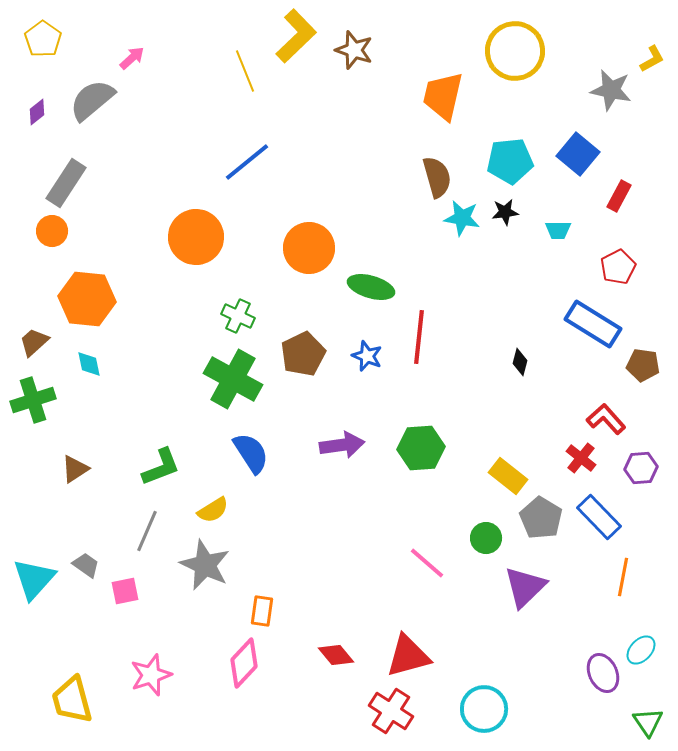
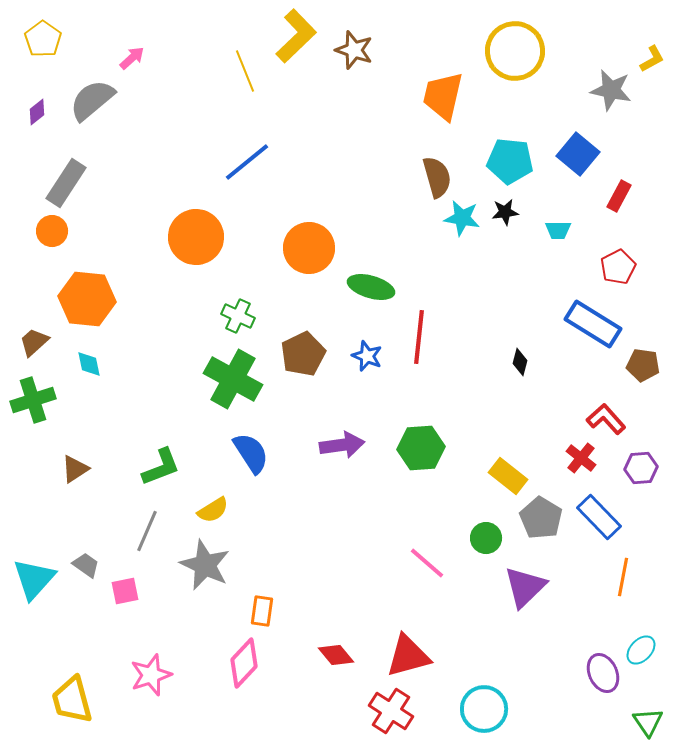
cyan pentagon at (510, 161): rotated 12 degrees clockwise
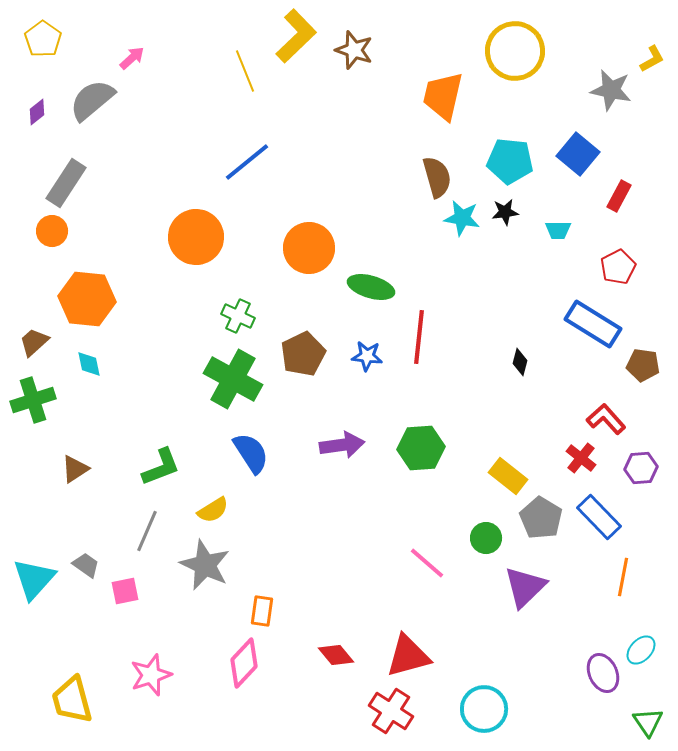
blue star at (367, 356): rotated 16 degrees counterclockwise
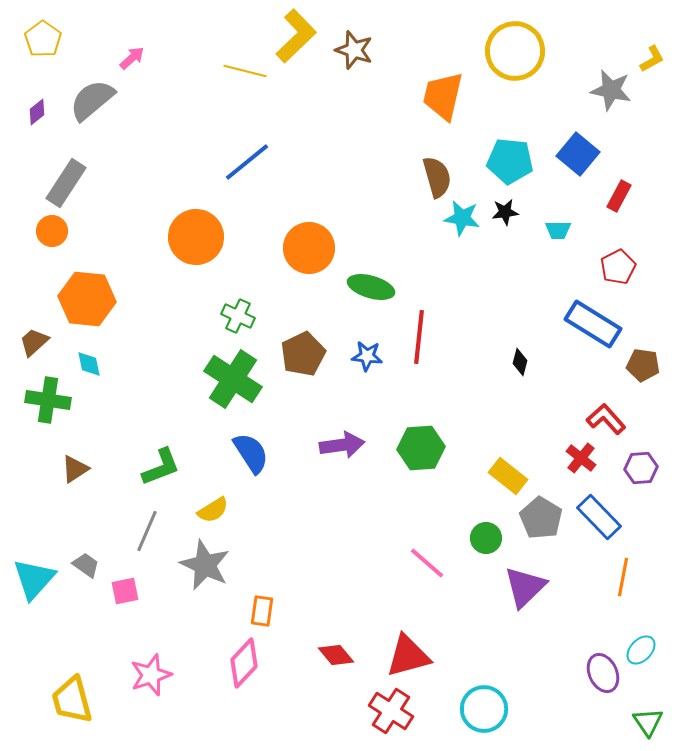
yellow line at (245, 71): rotated 54 degrees counterclockwise
green cross at (233, 379): rotated 4 degrees clockwise
green cross at (33, 400): moved 15 px right; rotated 27 degrees clockwise
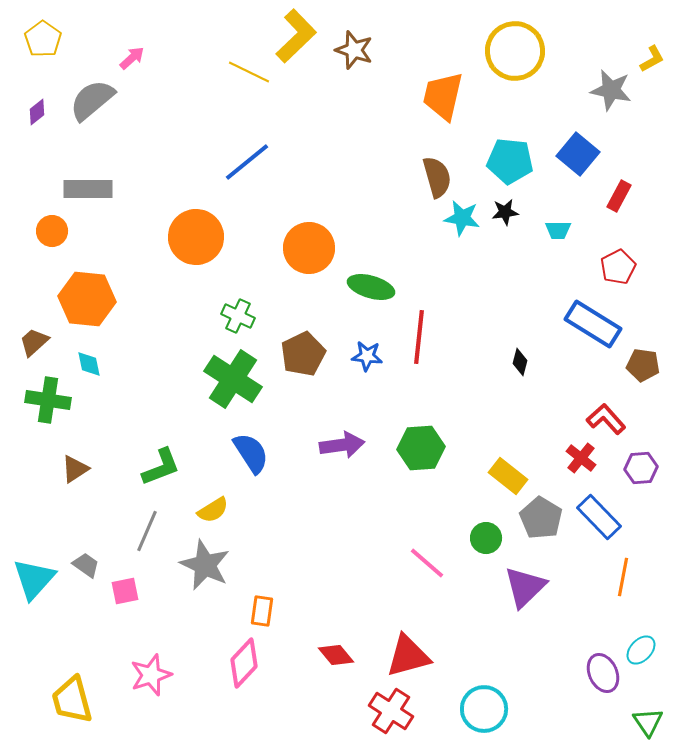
yellow line at (245, 71): moved 4 px right, 1 px down; rotated 12 degrees clockwise
gray rectangle at (66, 183): moved 22 px right, 6 px down; rotated 57 degrees clockwise
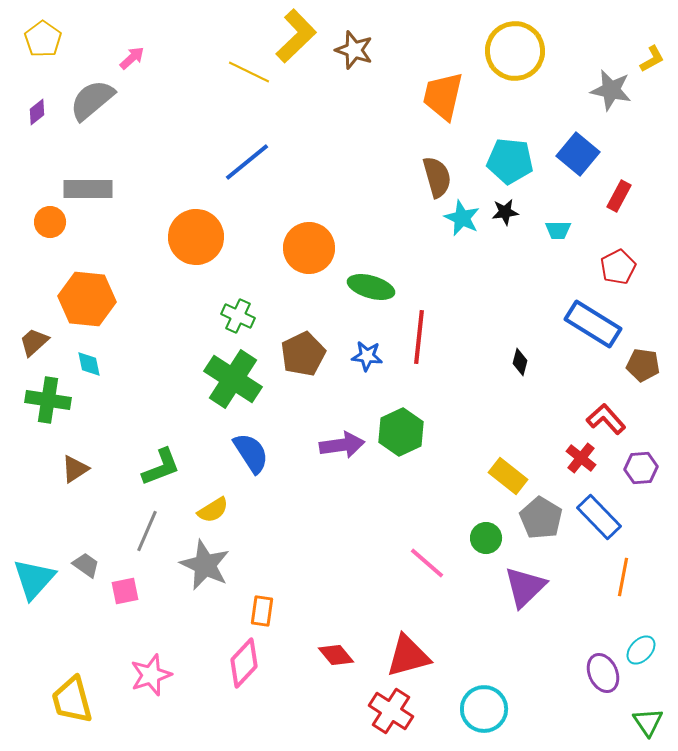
cyan star at (462, 218): rotated 15 degrees clockwise
orange circle at (52, 231): moved 2 px left, 9 px up
green hexagon at (421, 448): moved 20 px left, 16 px up; rotated 21 degrees counterclockwise
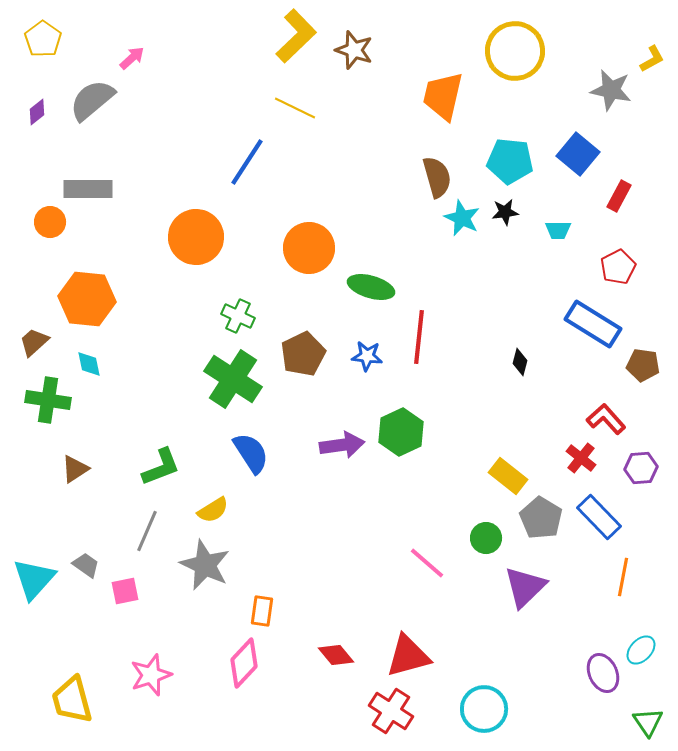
yellow line at (249, 72): moved 46 px right, 36 px down
blue line at (247, 162): rotated 18 degrees counterclockwise
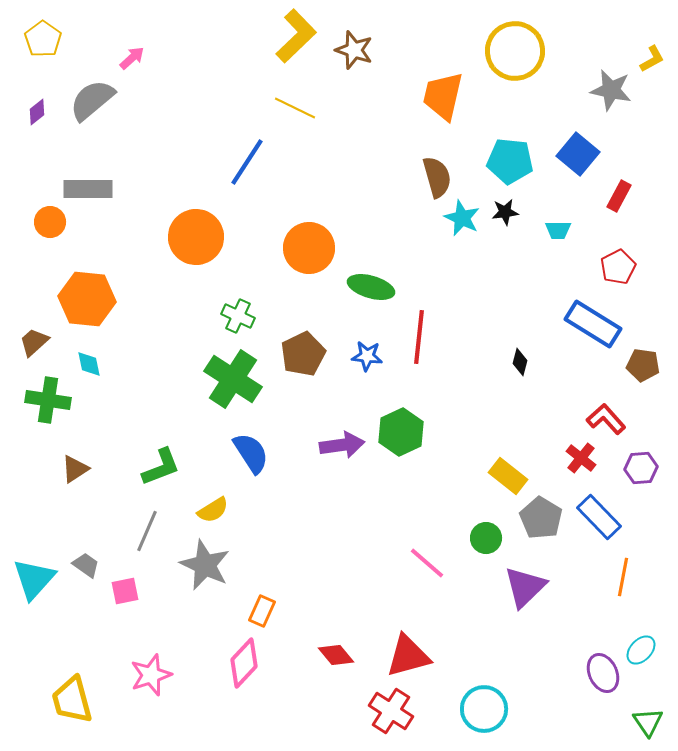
orange rectangle at (262, 611): rotated 16 degrees clockwise
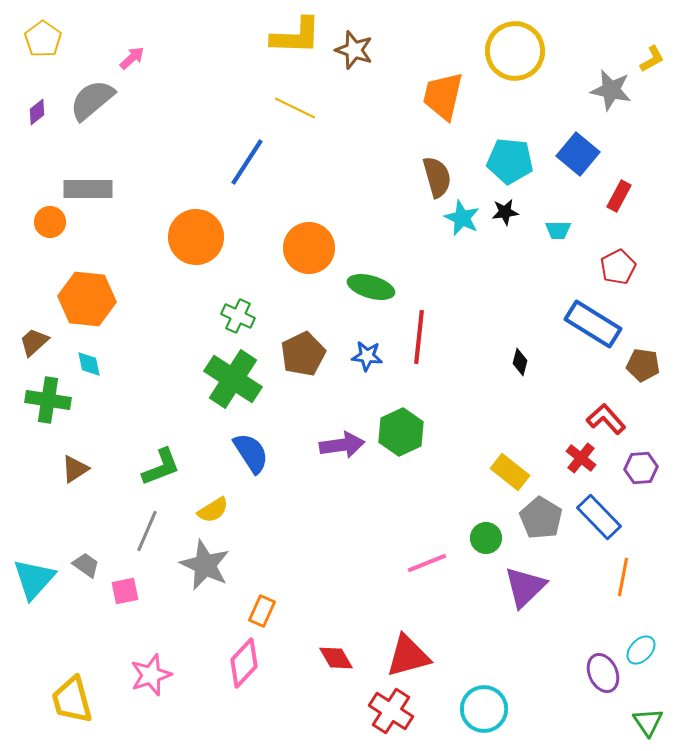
yellow L-shape at (296, 36): rotated 46 degrees clockwise
yellow rectangle at (508, 476): moved 2 px right, 4 px up
pink line at (427, 563): rotated 63 degrees counterclockwise
red diamond at (336, 655): moved 3 px down; rotated 9 degrees clockwise
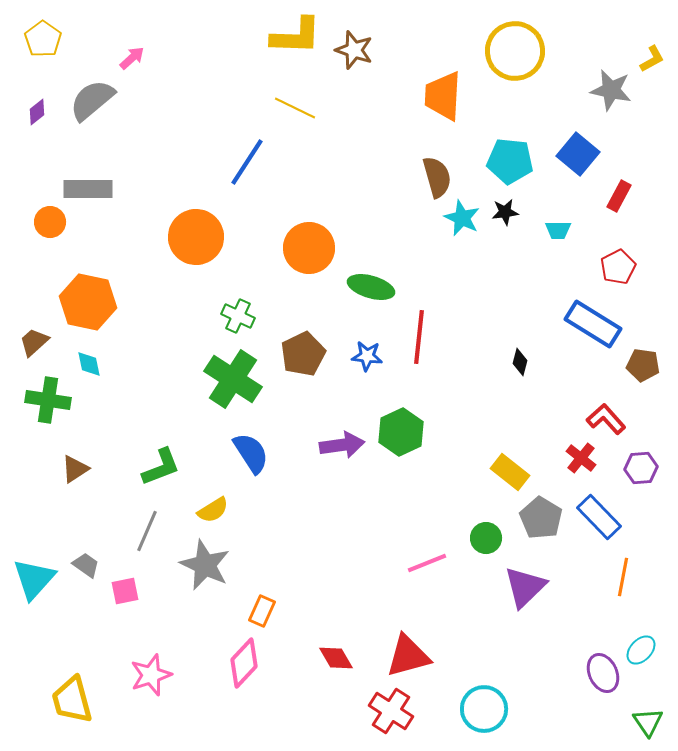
orange trapezoid at (443, 96): rotated 10 degrees counterclockwise
orange hexagon at (87, 299): moved 1 px right, 3 px down; rotated 6 degrees clockwise
